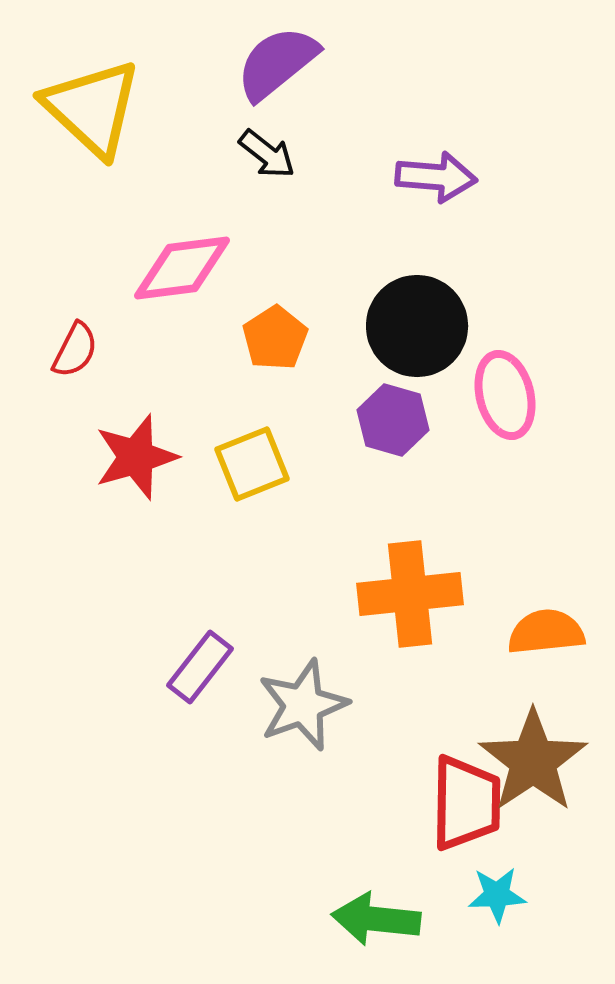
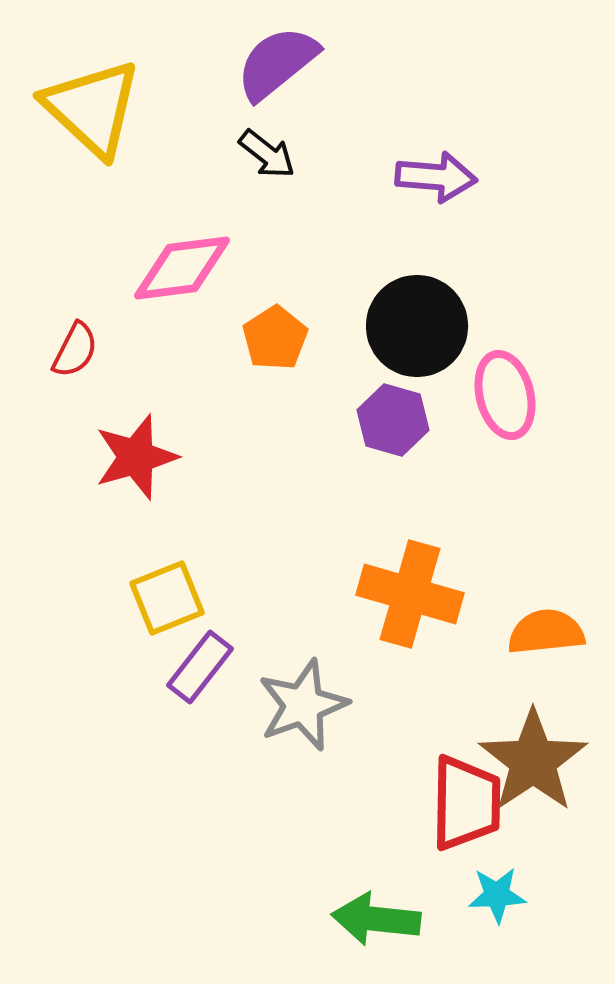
yellow square: moved 85 px left, 134 px down
orange cross: rotated 22 degrees clockwise
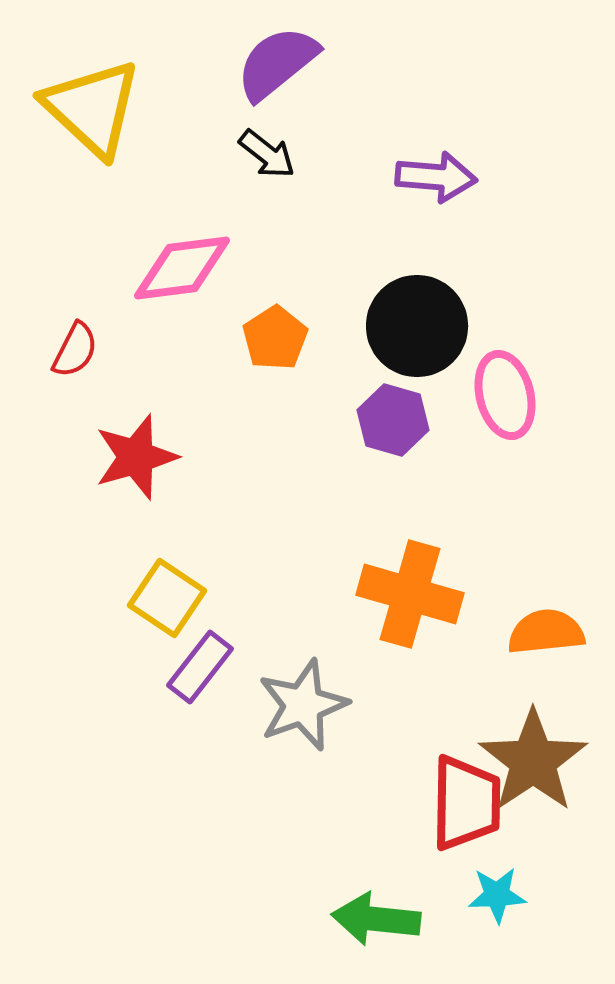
yellow square: rotated 34 degrees counterclockwise
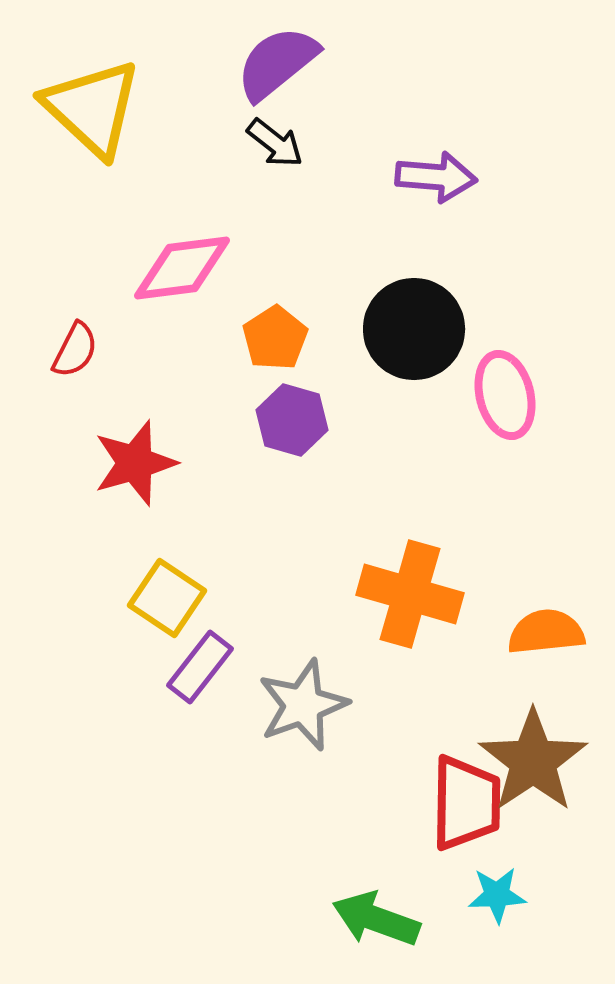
black arrow: moved 8 px right, 11 px up
black circle: moved 3 px left, 3 px down
purple hexagon: moved 101 px left
red star: moved 1 px left, 6 px down
green arrow: rotated 14 degrees clockwise
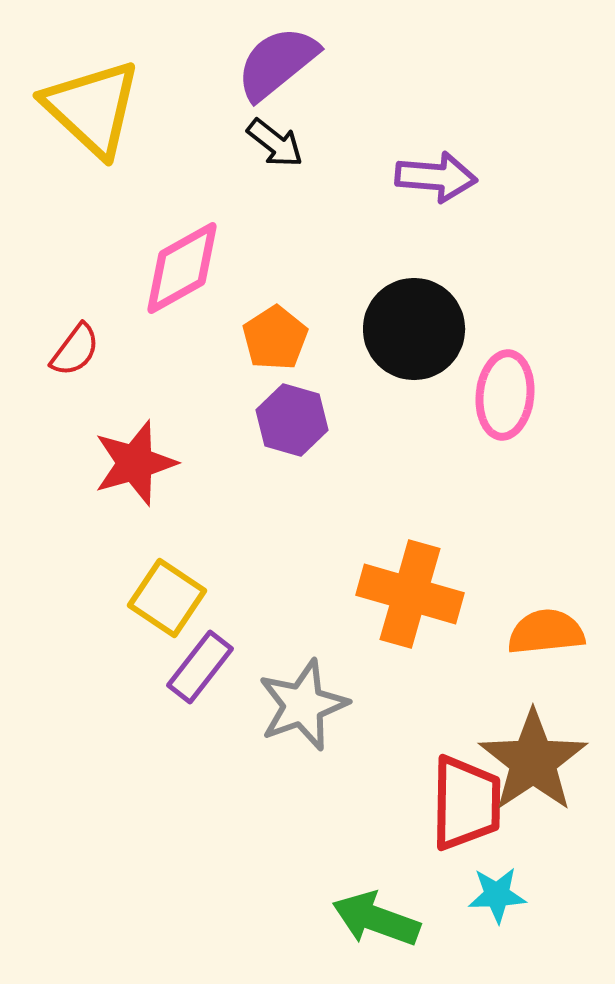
pink diamond: rotated 22 degrees counterclockwise
red semicircle: rotated 10 degrees clockwise
pink ellipse: rotated 20 degrees clockwise
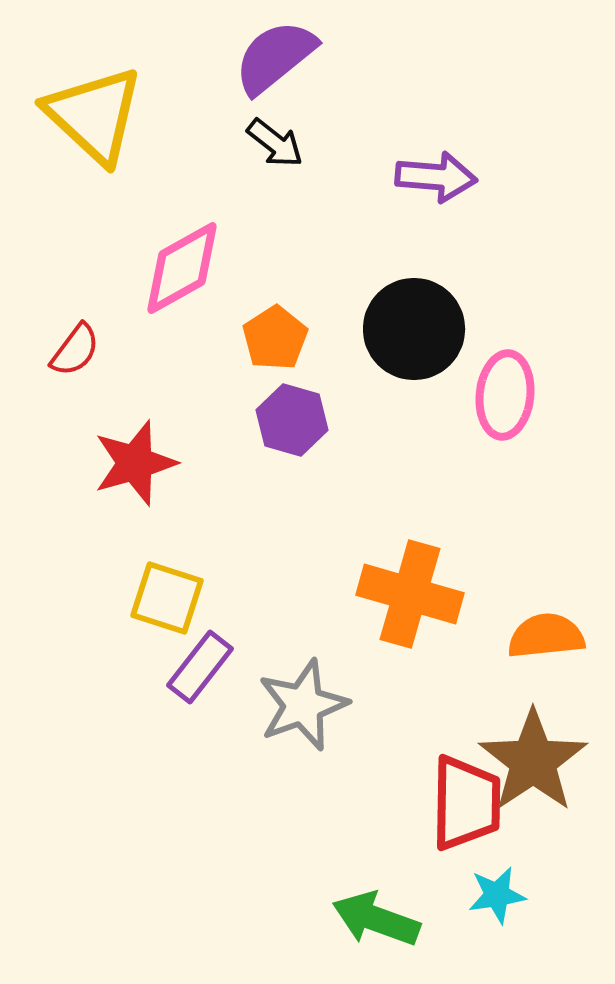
purple semicircle: moved 2 px left, 6 px up
yellow triangle: moved 2 px right, 7 px down
yellow square: rotated 16 degrees counterclockwise
orange semicircle: moved 4 px down
cyan star: rotated 6 degrees counterclockwise
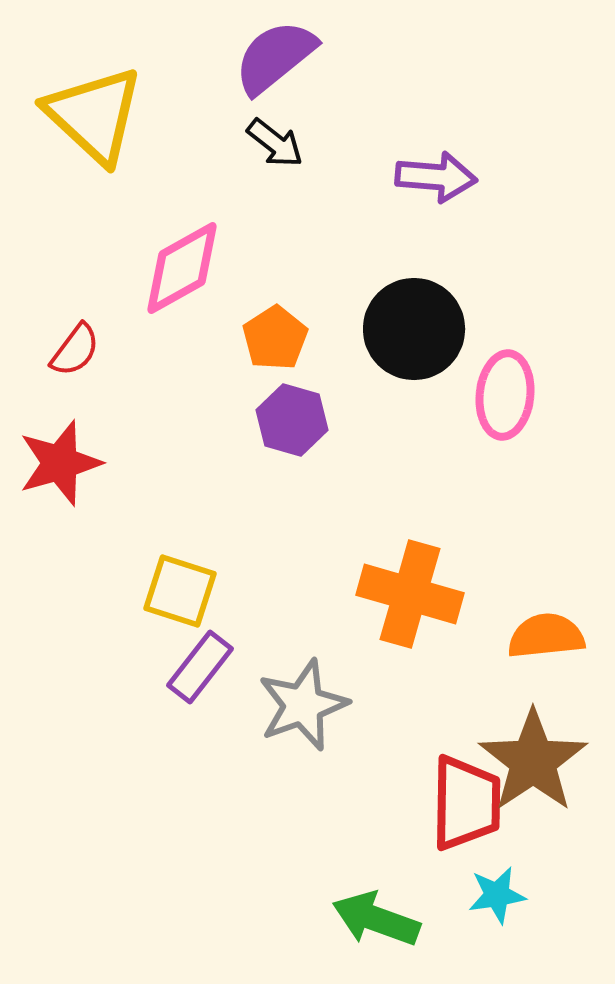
red star: moved 75 px left
yellow square: moved 13 px right, 7 px up
